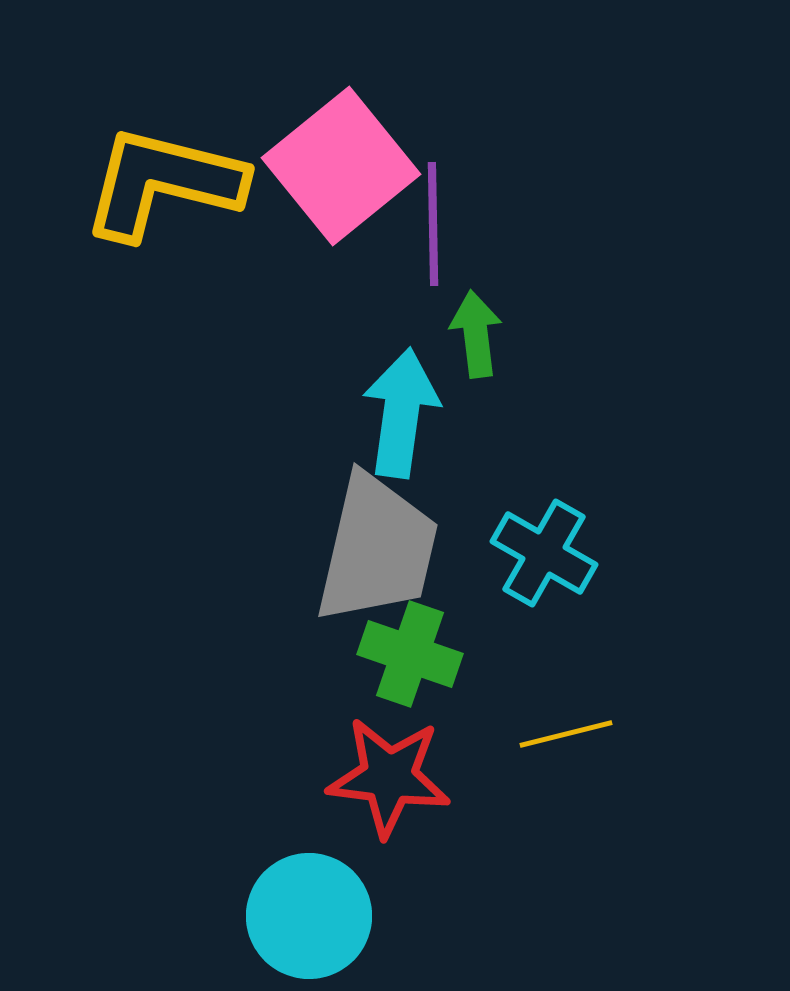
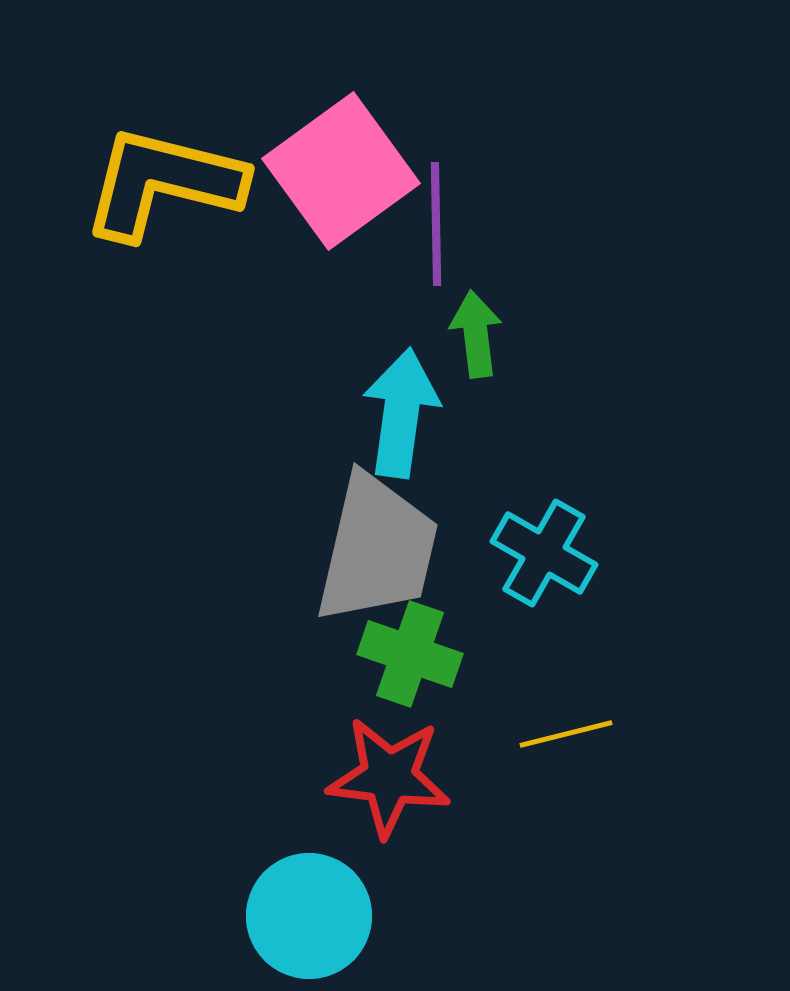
pink square: moved 5 px down; rotated 3 degrees clockwise
purple line: moved 3 px right
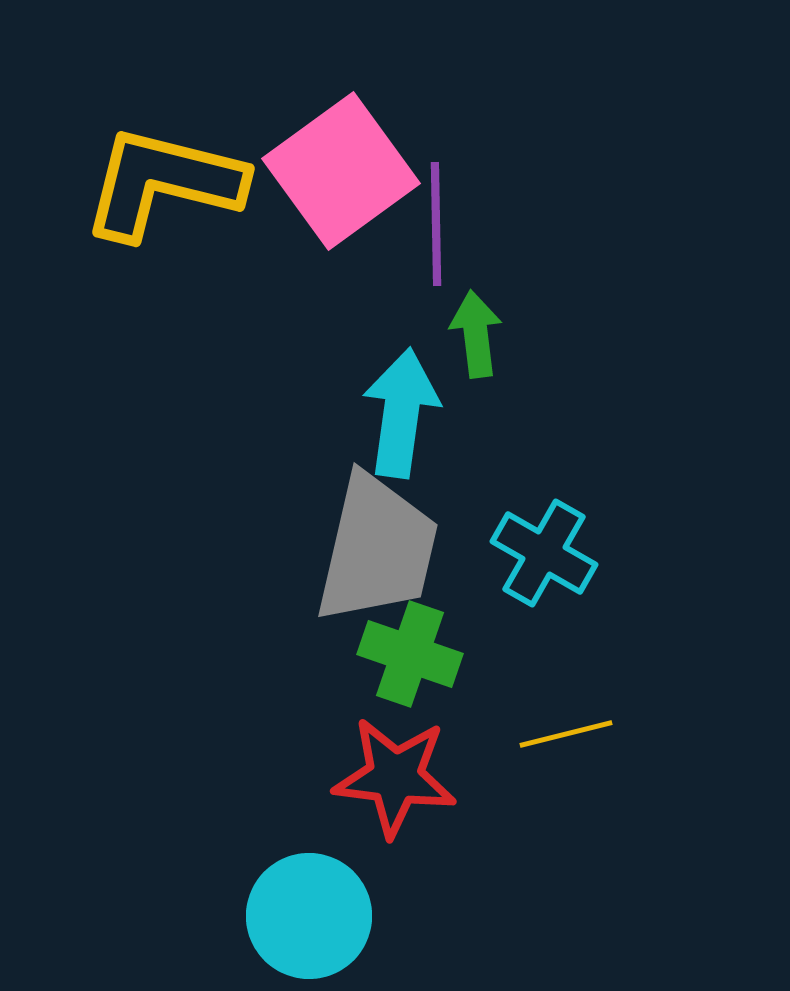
red star: moved 6 px right
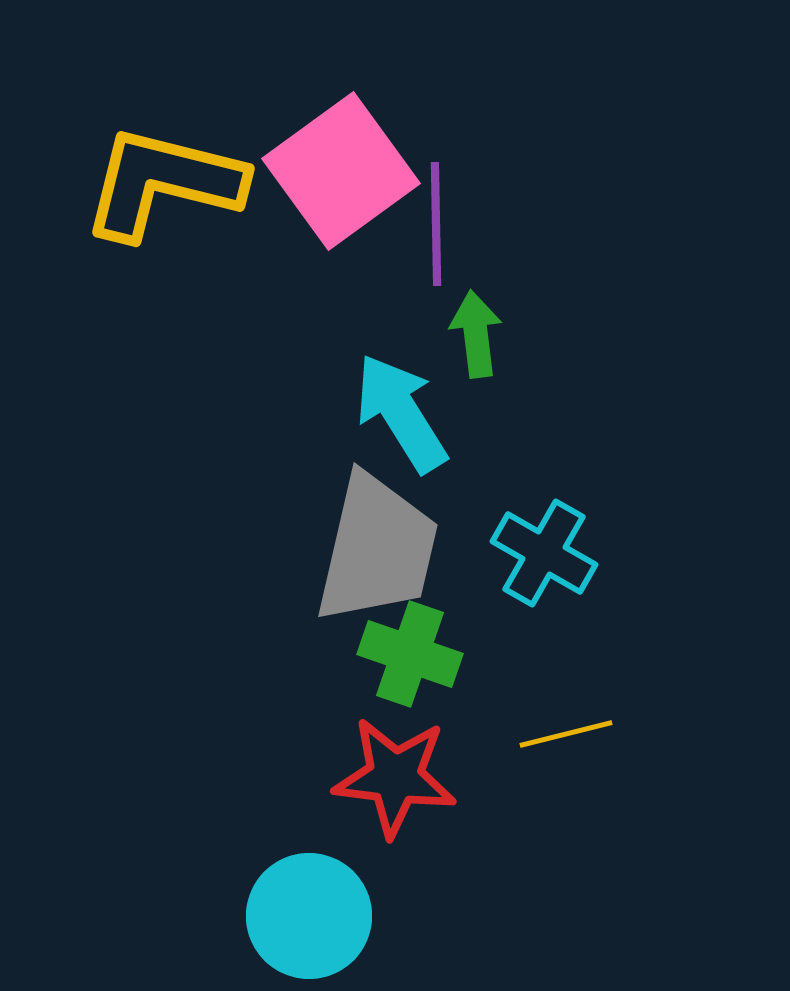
cyan arrow: rotated 40 degrees counterclockwise
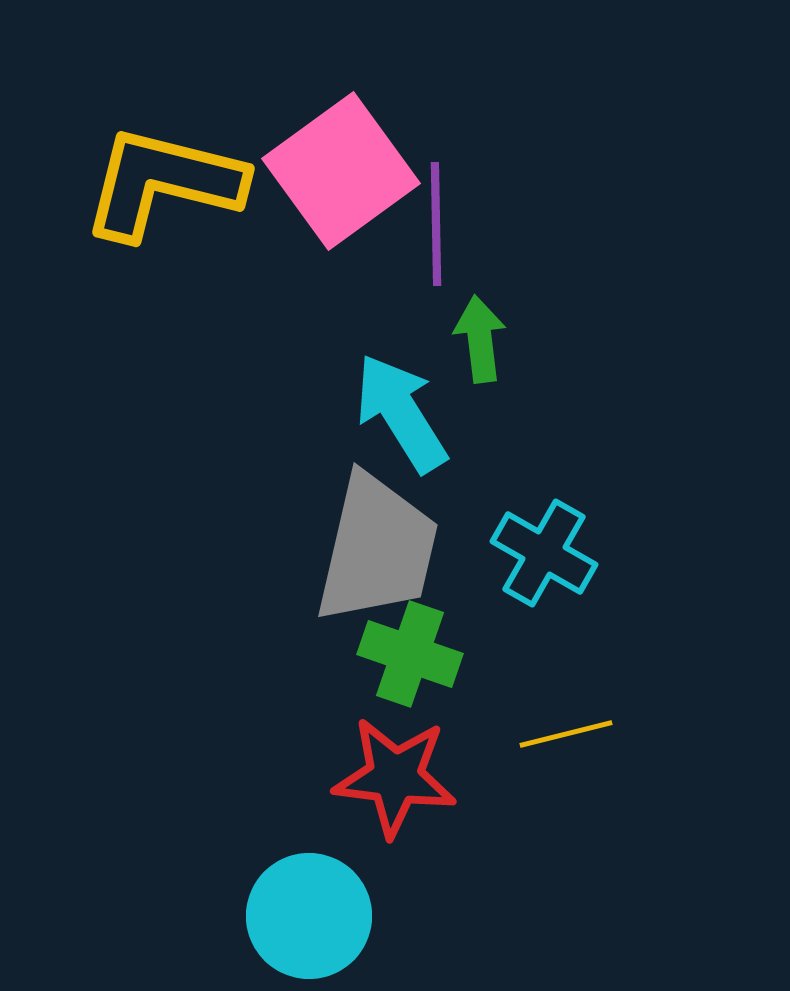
green arrow: moved 4 px right, 5 px down
